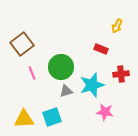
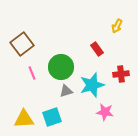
red rectangle: moved 4 px left; rotated 32 degrees clockwise
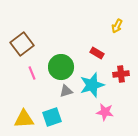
red rectangle: moved 4 px down; rotated 24 degrees counterclockwise
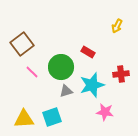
red rectangle: moved 9 px left, 1 px up
pink line: moved 1 px up; rotated 24 degrees counterclockwise
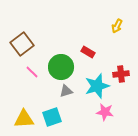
cyan star: moved 5 px right, 1 px down
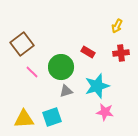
red cross: moved 21 px up
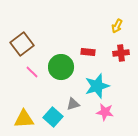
red rectangle: rotated 24 degrees counterclockwise
gray triangle: moved 7 px right, 13 px down
cyan square: moved 1 px right; rotated 30 degrees counterclockwise
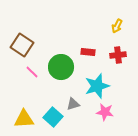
brown square: moved 1 px down; rotated 20 degrees counterclockwise
red cross: moved 3 px left, 2 px down
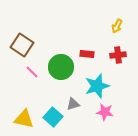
red rectangle: moved 1 px left, 2 px down
yellow triangle: rotated 15 degrees clockwise
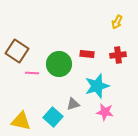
yellow arrow: moved 4 px up
brown square: moved 5 px left, 6 px down
green circle: moved 2 px left, 3 px up
pink line: moved 1 px down; rotated 40 degrees counterclockwise
yellow triangle: moved 3 px left, 2 px down
